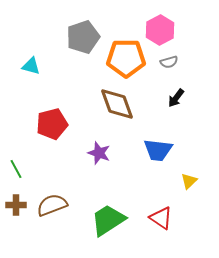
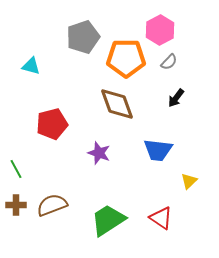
gray semicircle: rotated 30 degrees counterclockwise
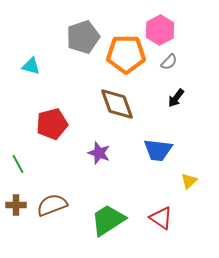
orange pentagon: moved 4 px up
green line: moved 2 px right, 5 px up
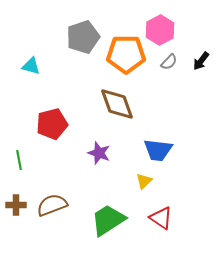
black arrow: moved 25 px right, 37 px up
green line: moved 1 px right, 4 px up; rotated 18 degrees clockwise
yellow triangle: moved 45 px left
